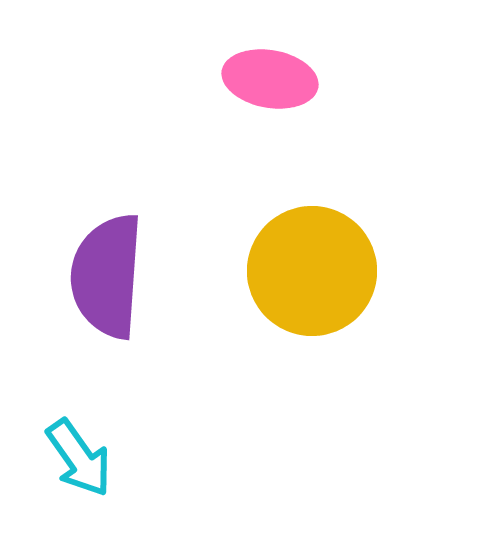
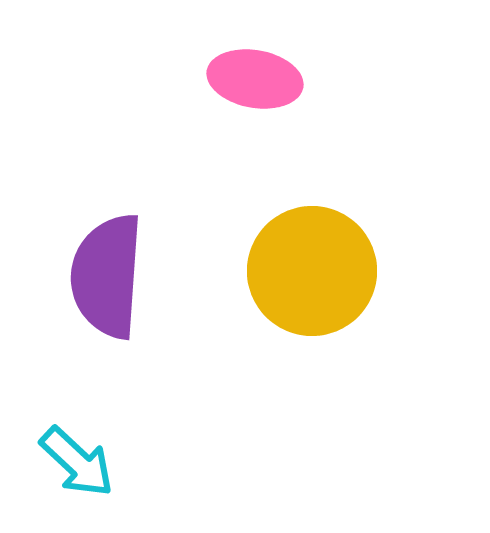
pink ellipse: moved 15 px left
cyan arrow: moved 2 px left, 4 px down; rotated 12 degrees counterclockwise
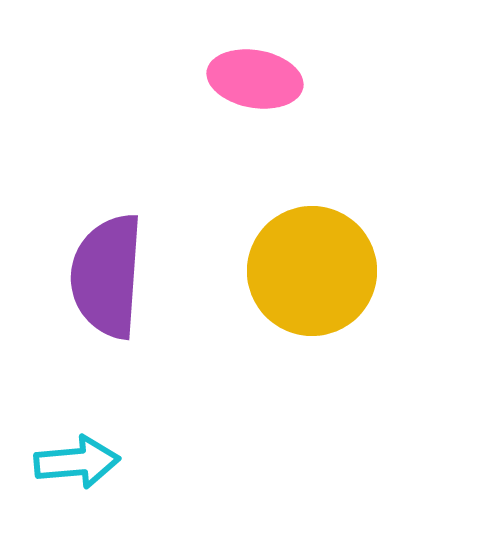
cyan arrow: rotated 48 degrees counterclockwise
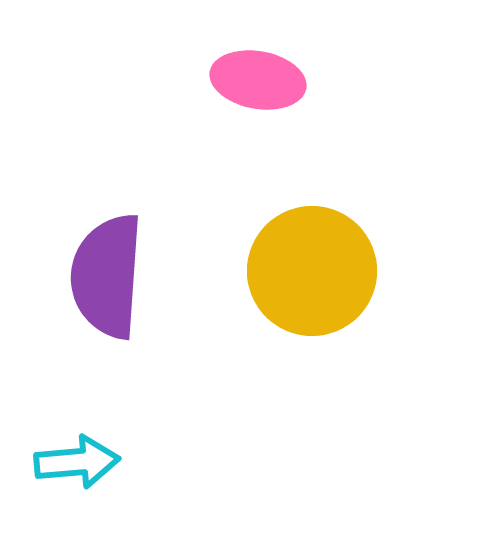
pink ellipse: moved 3 px right, 1 px down
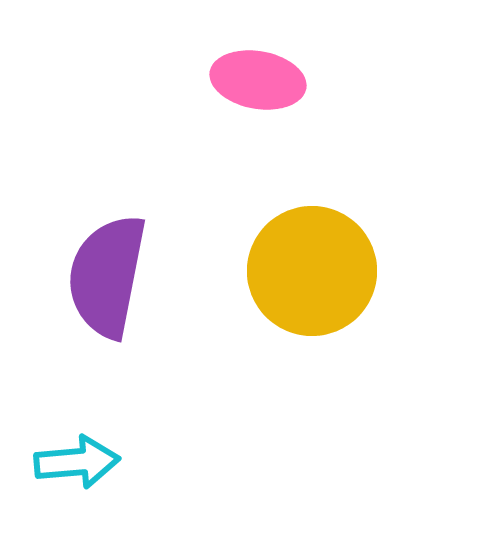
purple semicircle: rotated 7 degrees clockwise
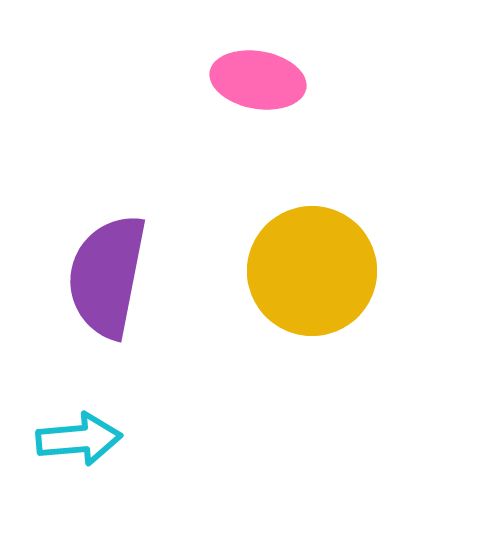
cyan arrow: moved 2 px right, 23 px up
